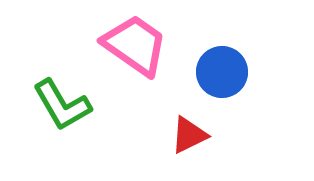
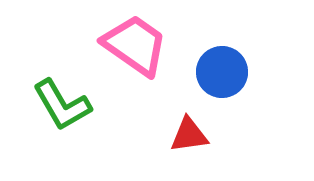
red triangle: rotated 18 degrees clockwise
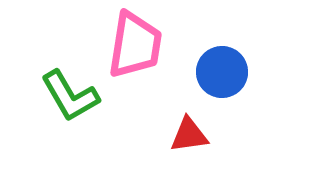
pink trapezoid: rotated 64 degrees clockwise
green L-shape: moved 8 px right, 9 px up
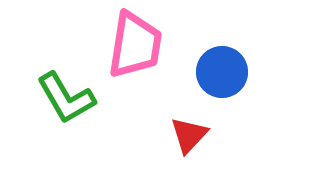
green L-shape: moved 4 px left, 2 px down
red triangle: rotated 39 degrees counterclockwise
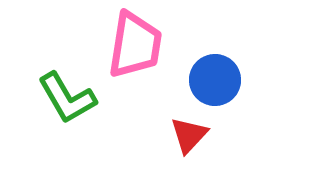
blue circle: moved 7 px left, 8 px down
green L-shape: moved 1 px right
